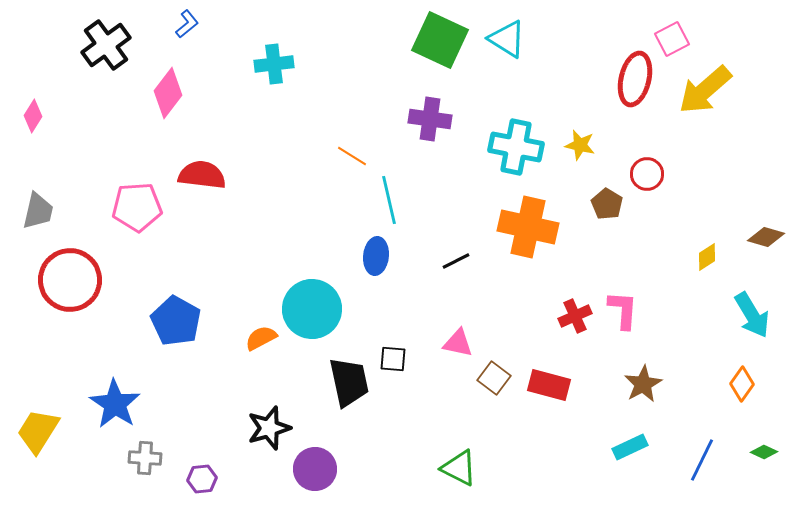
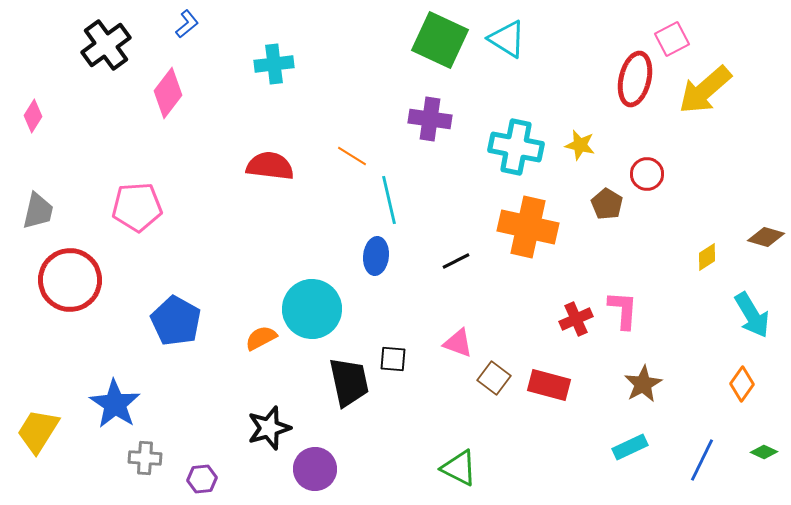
red semicircle at (202, 175): moved 68 px right, 9 px up
red cross at (575, 316): moved 1 px right, 3 px down
pink triangle at (458, 343): rotated 8 degrees clockwise
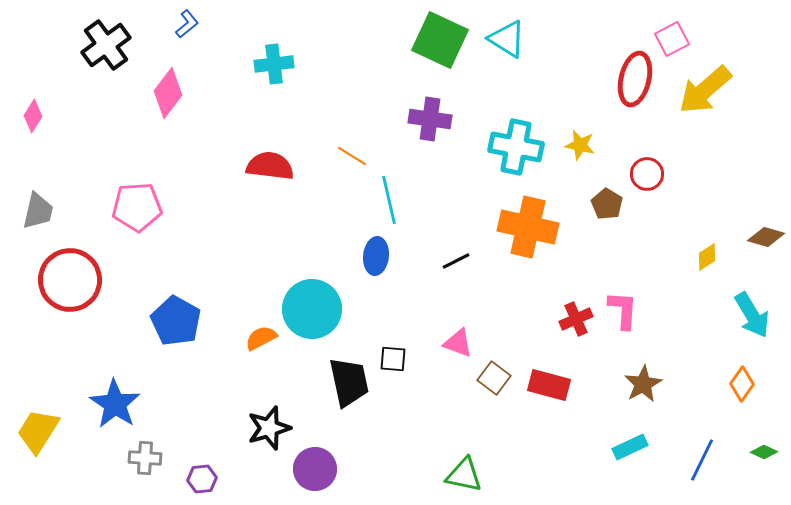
green triangle at (459, 468): moved 5 px right, 7 px down; rotated 15 degrees counterclockwise
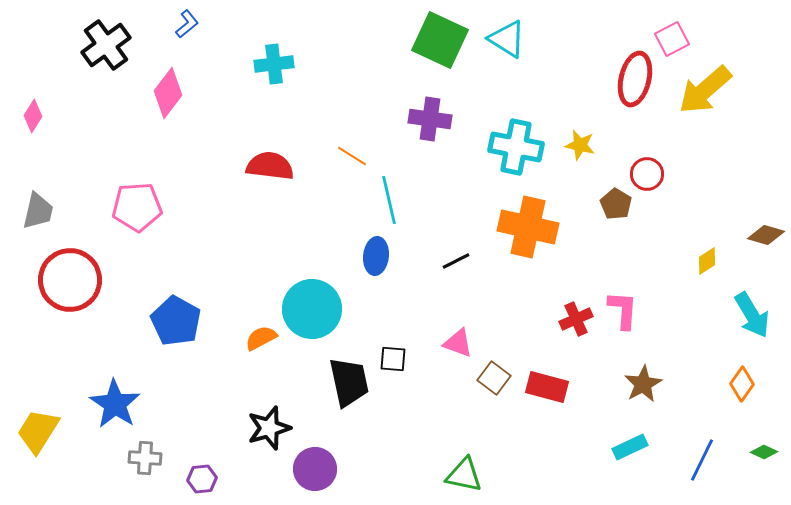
brown pentagon at (607, 204): moved 9 px right
brown diamond at (766, 237): moved 2 px up
yellow diamond at (707, 257): moved 4 px down
red rectangle at (549, 385): moved 2 px left, 2 px down
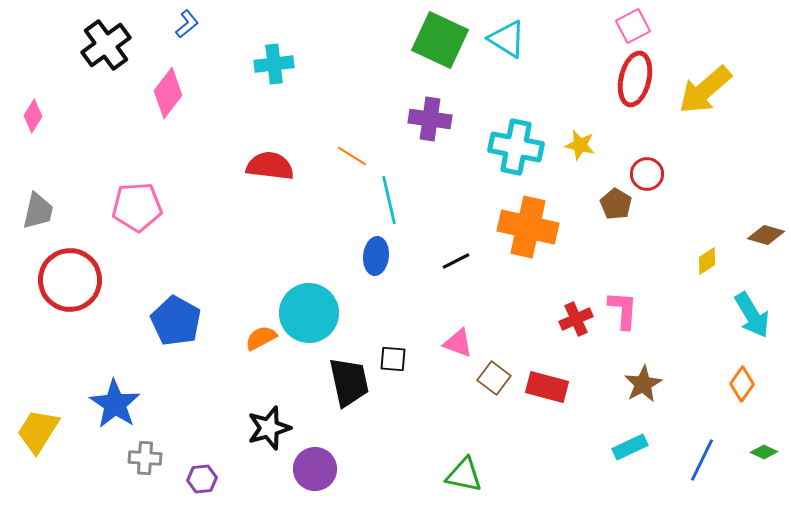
pink square at (672, 39): moved 39 px left, 13 px up
cyan circle at (312, 309): moved 3 px left, 4 px down
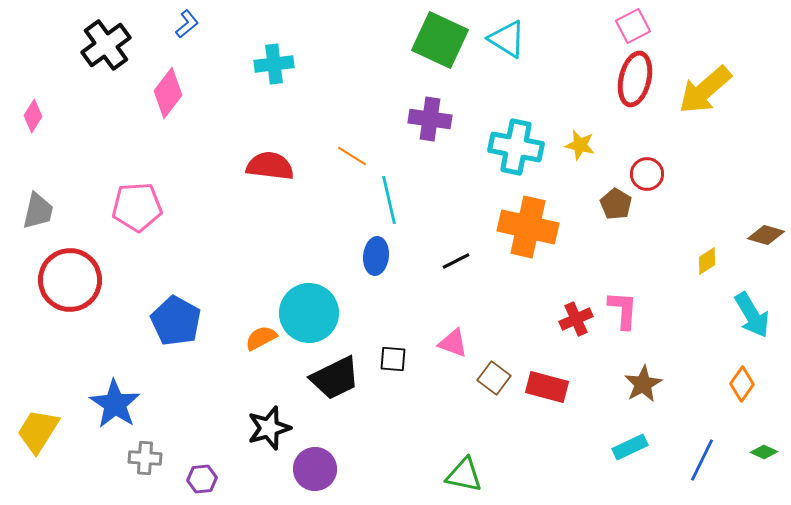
pink triangle at (458, 343): moved 5 px left
black trapezoid at (349, 382): moved 14 px left, 4 px up; rotated 76 degrees clockwise
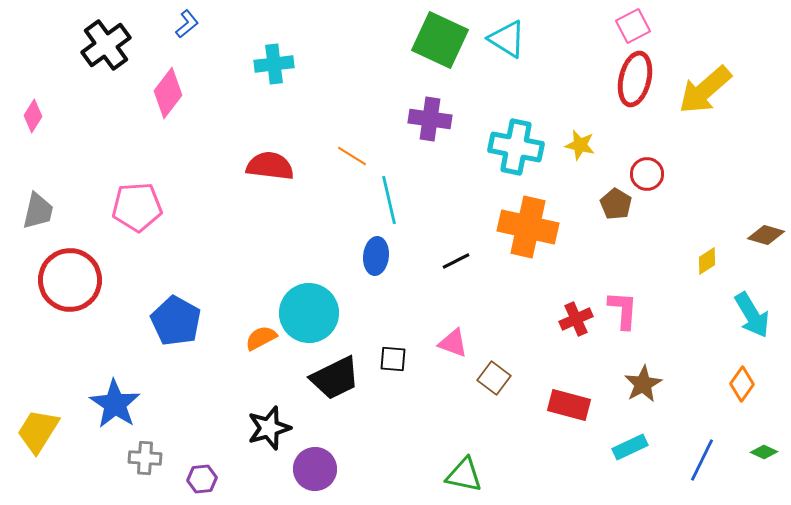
red rectangle at (547, 387): moved 22 px right, 18 px down
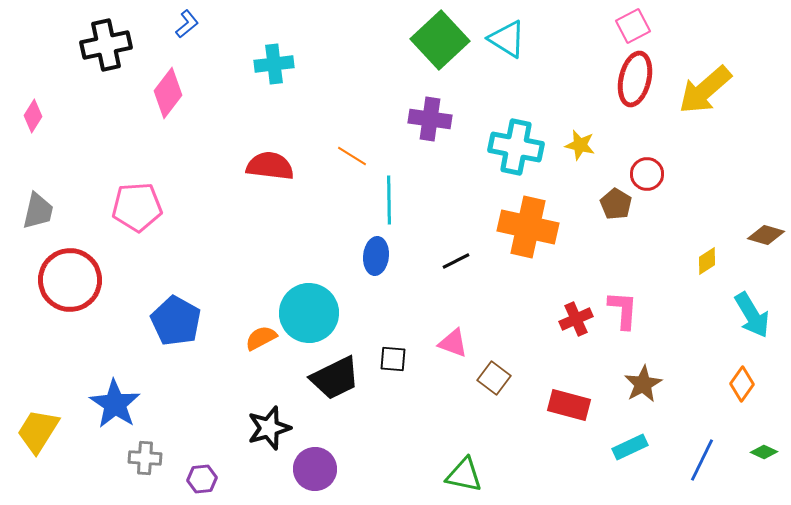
green square at (440, 40): rotated 22 degrees clockwise
black cross at (106, 45): rotated 24 degrees clockwise
cyan line at (389, 200): rotated 12 degrees clockwise
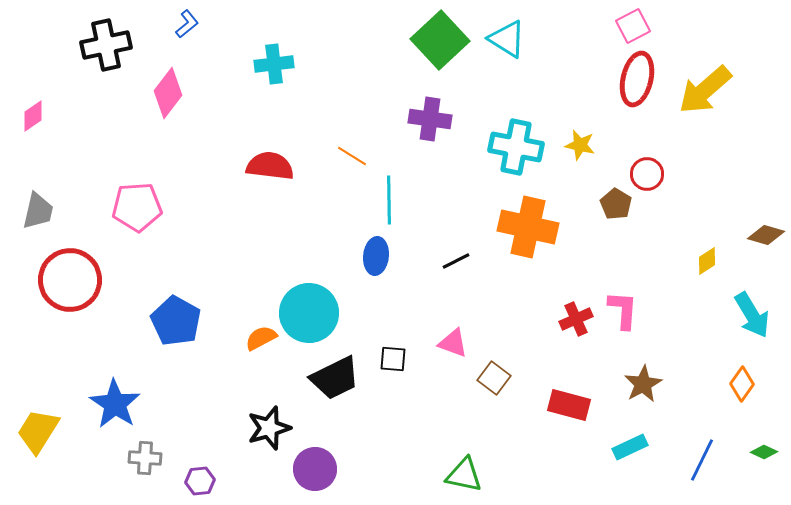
red ellipse at (635, 79): moved 2 px right
pink diamond at (33, 116): rotated 24 degrees clockwise
purple hexagon at (202, 479): moved 2 px left, 2 px down
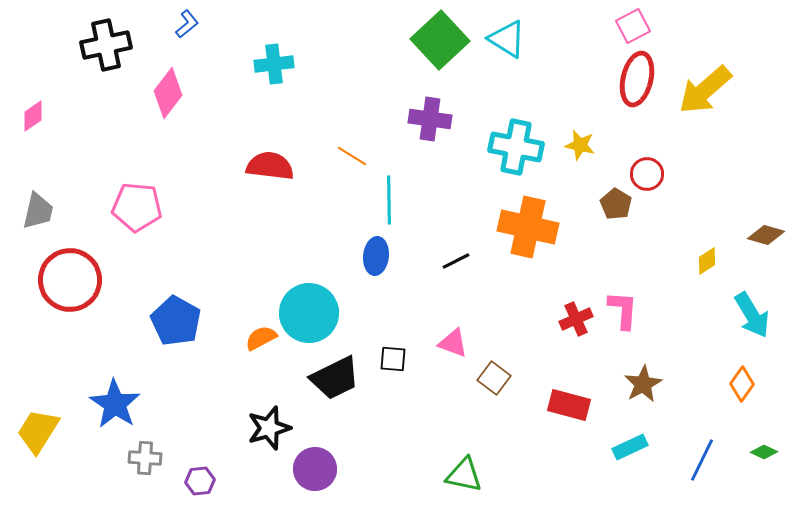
pink pentagon at (137, 207): rotated 9 degrees clockwise
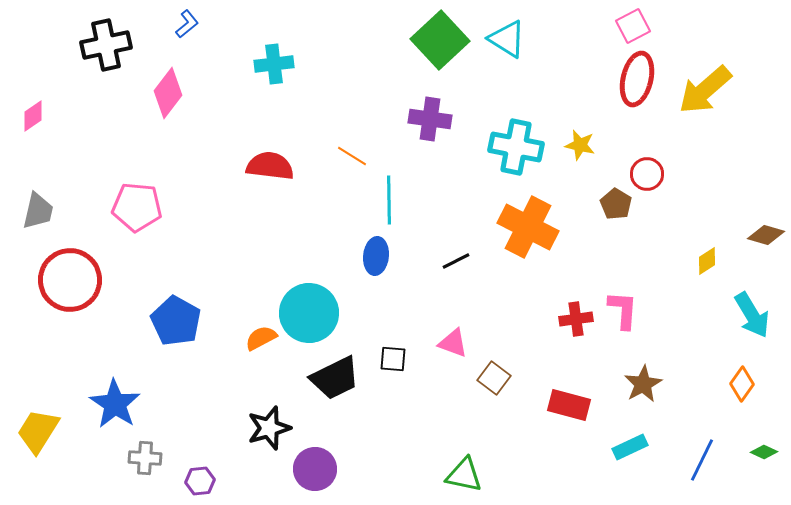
orange cross at (528, 227): rotated 14 degrees clockwise
red cross at (576, 319): rotated 16 degrees clockwise
